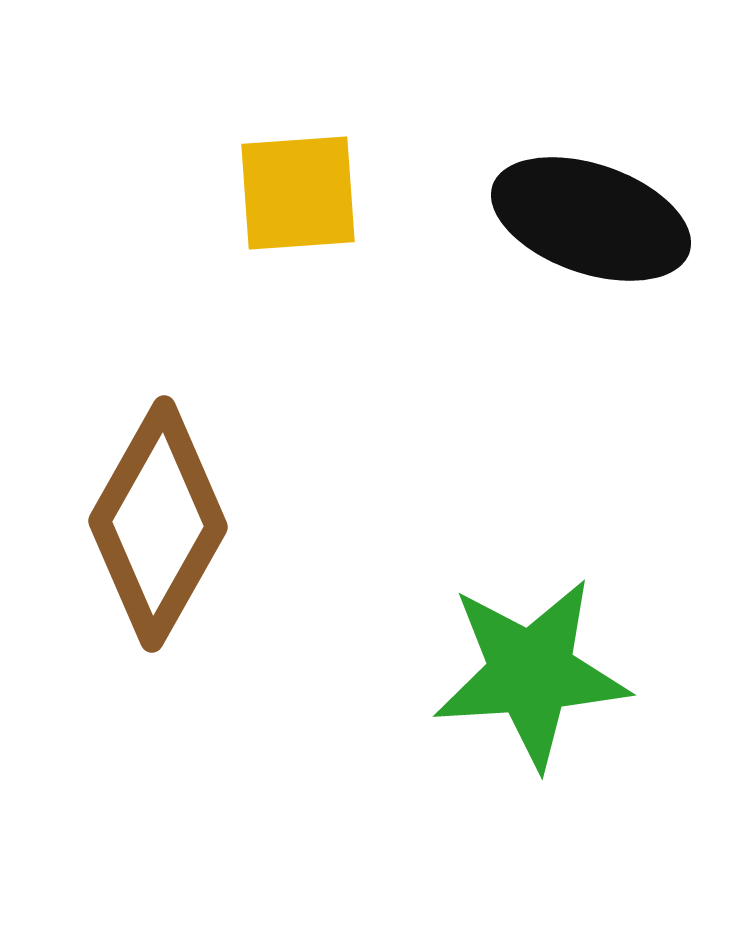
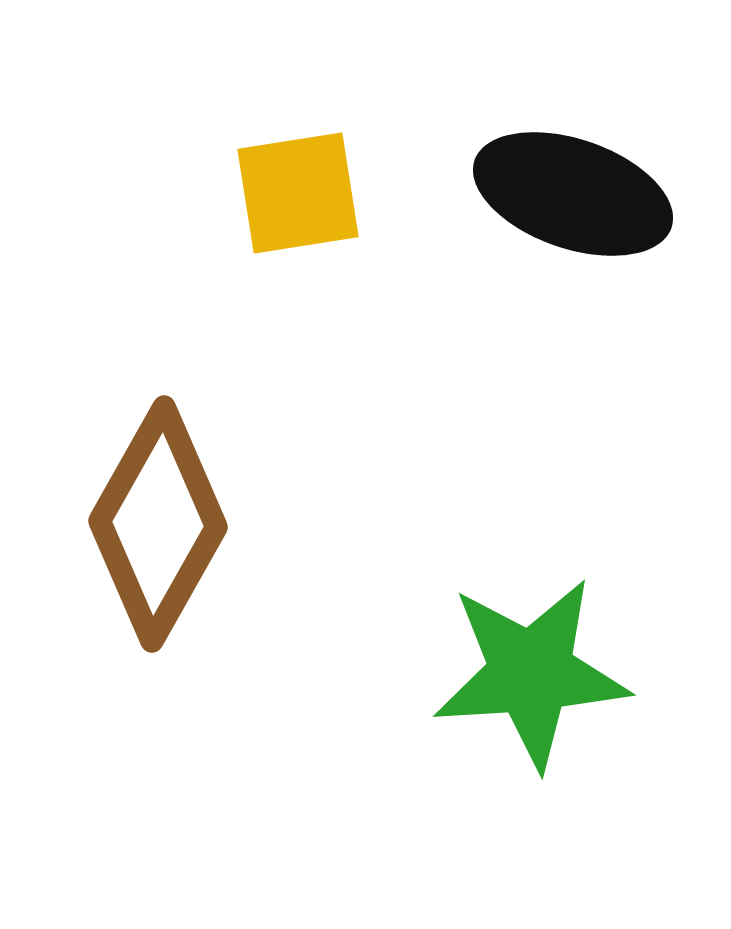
yellow square: rotated 5 degrees counterclockwise
black ellipse: moved 18 px left, 25 px up
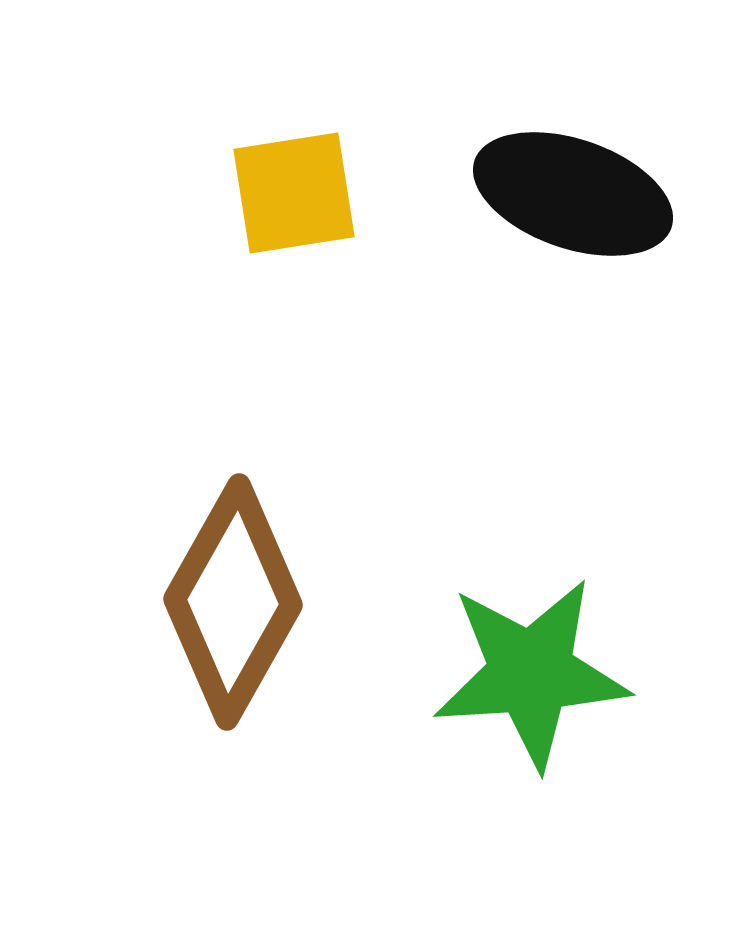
yellow square: moved 4 px left
brown diamond: moved 75 px right, 78 px down
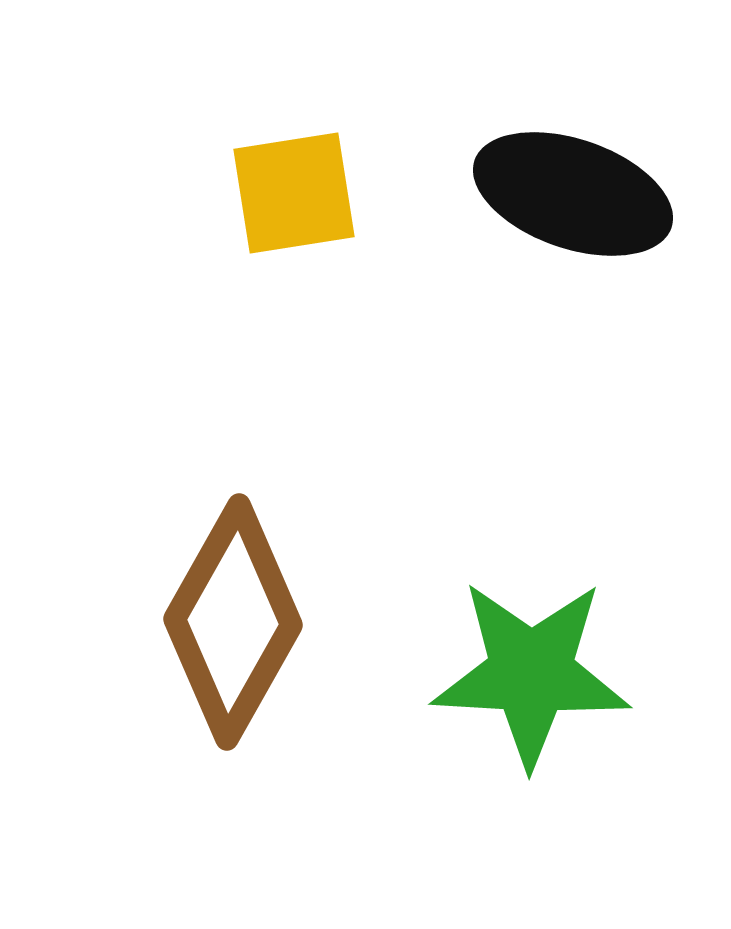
brown diamond: moved 20 px down
green star: rotated 7 degrees clockwise
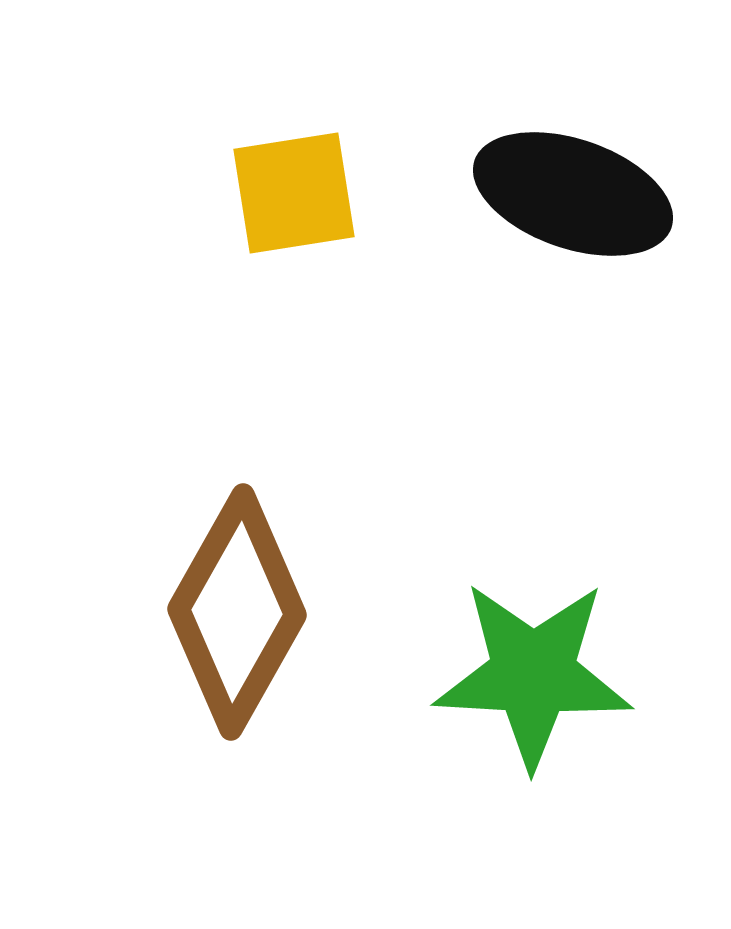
brown diamond: moved 4 px right, 10 px up
green star: moved 2 px right, 1 px down
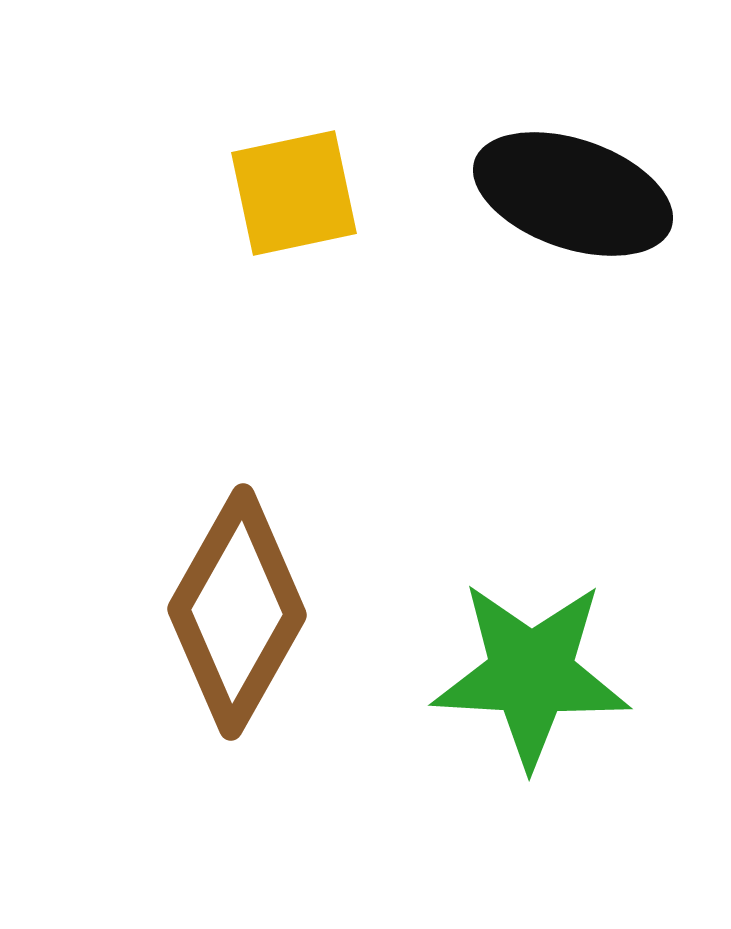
yellow square: rotated 3 degrees counterclockwise
green star: moved 2 px left
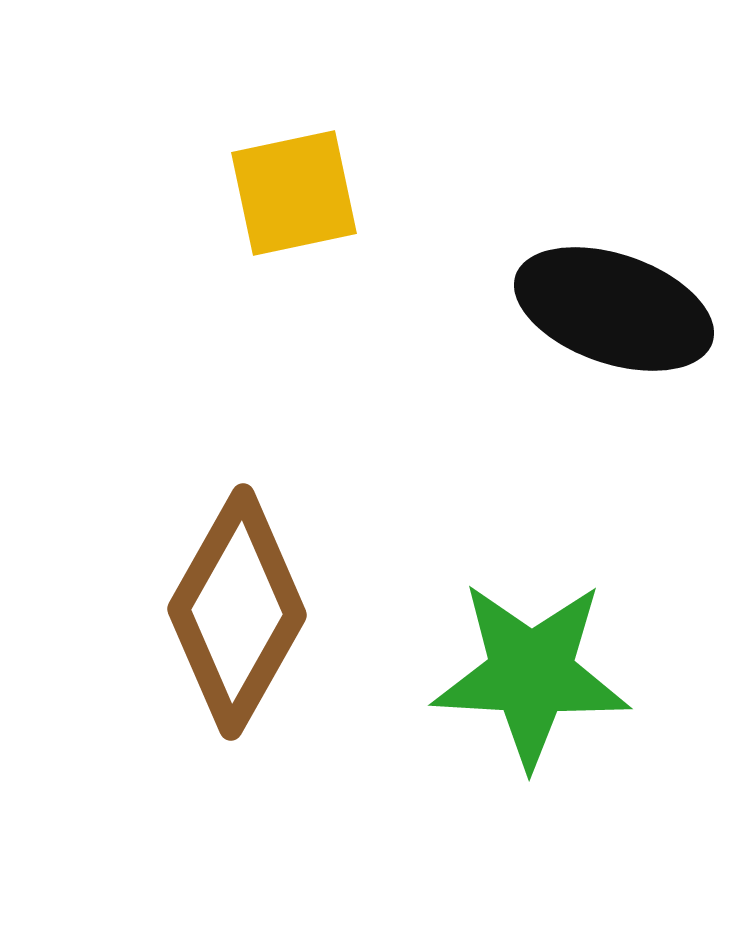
black ellipse: moved 41 px right, 115 px down
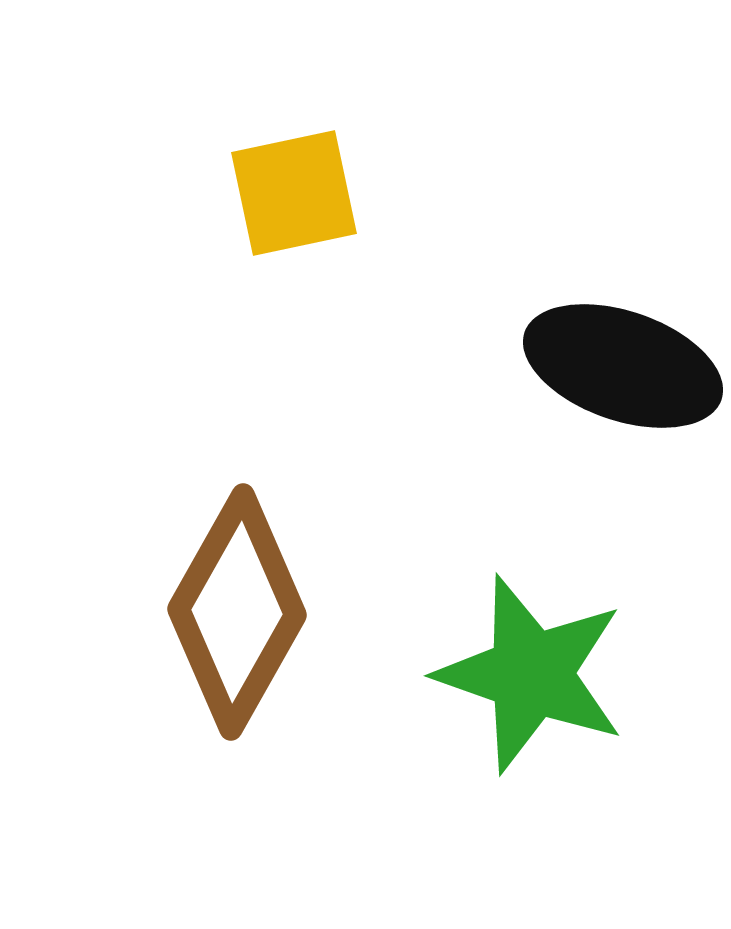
black ellipse: moved 9 px right, 57 px down
green star: rotated 16 degrees clockwise
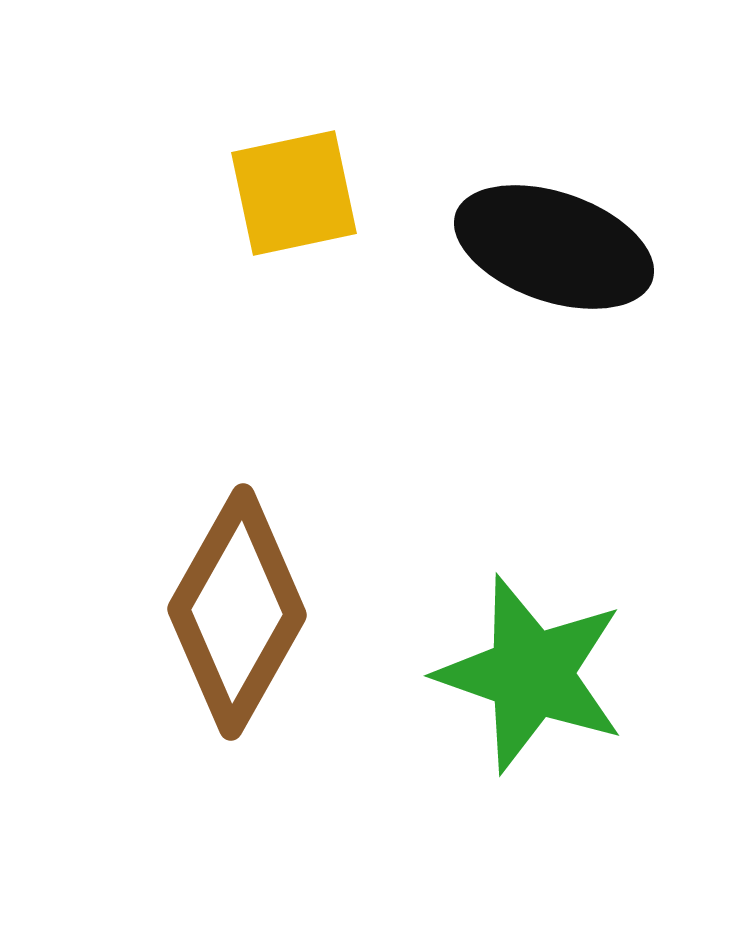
black ellipse: moved 69 px left, 119 px up
